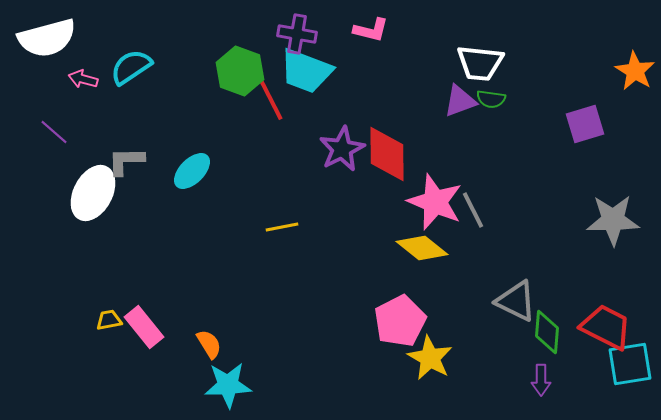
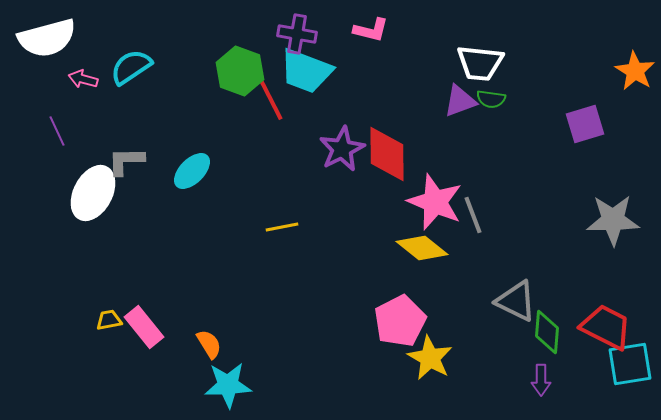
purple line: moved 3 px right, 1 px up; rotated 24 degrees clockwise
gray line: moved 5 px down; rotated 6 degrees clockwise
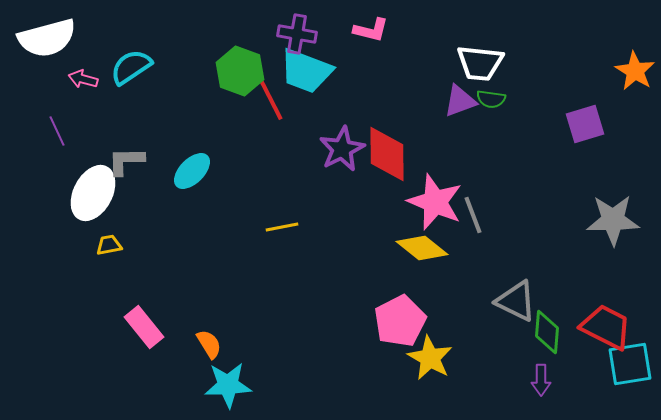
yellow trapezoid: moved 75 px up
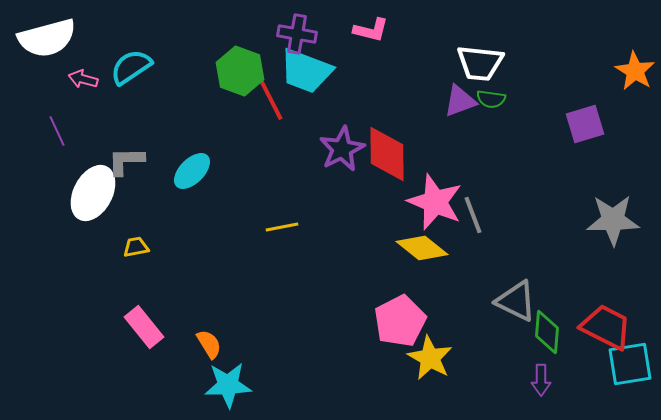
yellow trapezoid: moved 27 px right, 2 px down
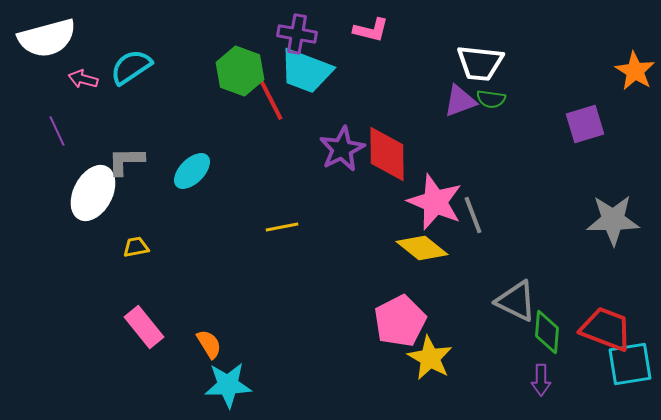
red trapezoid: moved 2 px down; rotated 6 degrees counterclockwise
